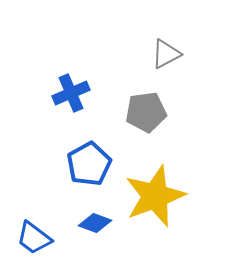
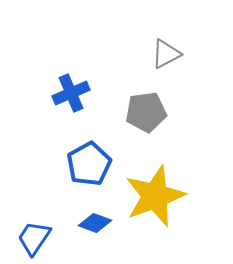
blue trapezoid: rotated 87 degrees clockwise
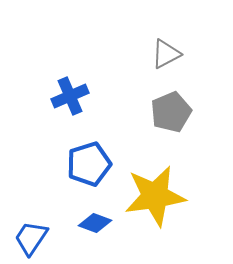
blue cross: moved 1 px left, 3 px down
gray pentagon: moved 25 px right; rotated 15 degrees counterclockwise
blue pentagon: rotated 12 degrees clockwise
yellow star: rotated 12 degrees clockwise
blue trapezoid: moved 3 px left
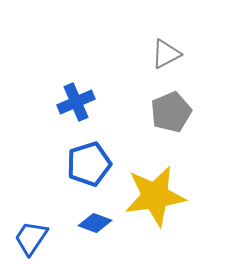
blue cross: moved 6 px right, 6 px down
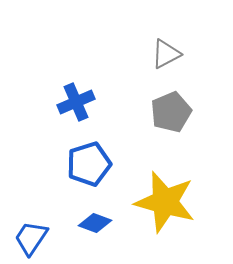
yellow star: moved 10 px right, 6 px down; rotated 24 degrees clockwise
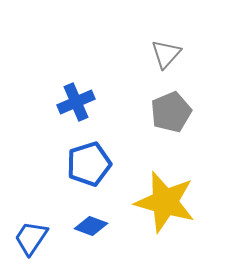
gray triangle: rotated 20 degrees counterclockwise
blue diamond: moved 4 px left, 3 px down
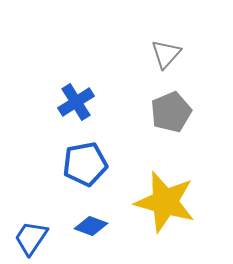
blue cross: rotated 9 degrees counterclockwise
blue pentagon: moved 4 px left; rotated 6 degrees clockwise
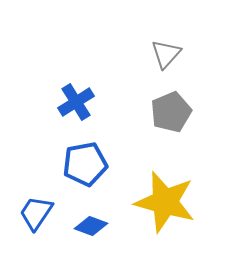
blue trapezoid: moved 5 px right, 25 px up
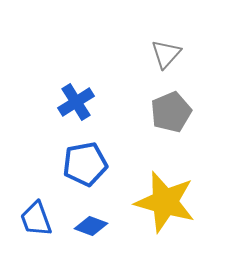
blue trapezoid: moved 6 px down; rotated 54 degrees counterclockwise
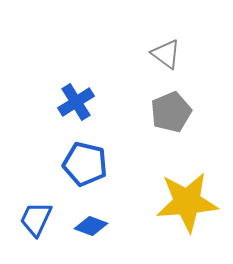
gray triangle: rotated 36 degrees counterclockwise
blue pentagon: rotated 24 degrees clockwise
yellow star: moved 22 px right; rotated 20 degrees counterclockwise
blue trapezoid: rotated 45 degrees clockwise
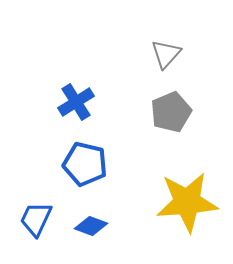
gray triangle: rotated 36 degrees clockwise
